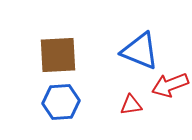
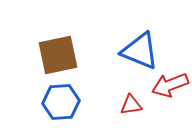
brown square: rotated 9 degrees counterclockwise
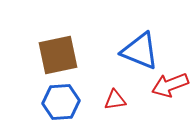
red triangle: moved 16 px left, 5 px up
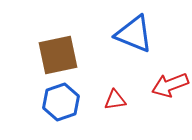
blue triangle: moved 6 px left, 17 px up
blue hexagon: rotated 15 degrees counterclockwise
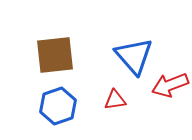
blue triangle: moved 22 px down; rotated 27 degrees clockwise
brown square: moved 3 px left; rotated 6 degrees clockwise
blue hexagon: moved 3 px left, 4 px down
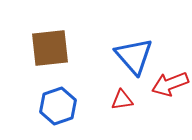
brown square: moved 5 px left, 7 px up
red arrow: moved 1 px up
red triangle: moved 7 px right
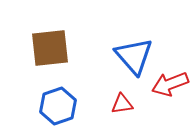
red triangle: moved 4 px down
